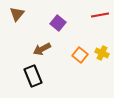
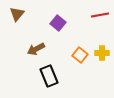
brown arrow: moved 6 px left
yellow cross: rotated 24 degrees counterclockwise
black rectangle: moved 16 px right
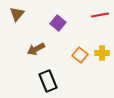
black rectangle: moved 1 px left, 5 px down
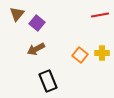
purple square: moved 21 px left
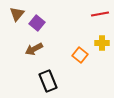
red line: moved 1 px up
brown arrow: moved 2 px left
yellow cross: moved 10 px up
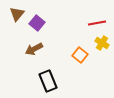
red line: moved 3 px left, 9 px down
yellow cross: rotated 32 degrees clockwise
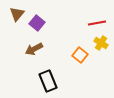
yellow cross: moved 1 px left
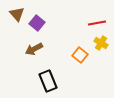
brown triangle: rotated 21 degrees counterclockwise
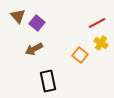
brown triangle: moved 1 px right, 2 px down
red line: rotated 18 degrees counterclockwise
black rectangle: rotated 10 degrees clockwise
